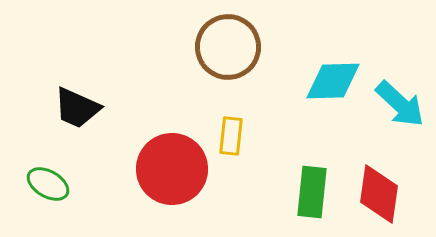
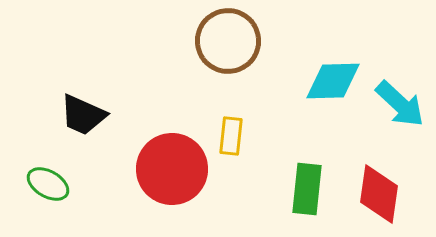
brown circle: moved 6 px up
black trapezoid: moved 6 px right, 7 px down
green rectangle: moved 5 px left, 3 px up
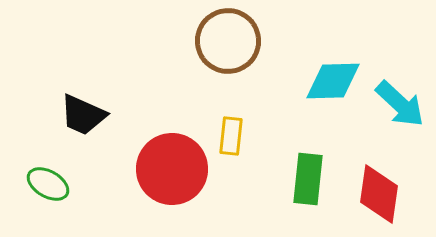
green rectangle: moved 1 px right, 10 px up
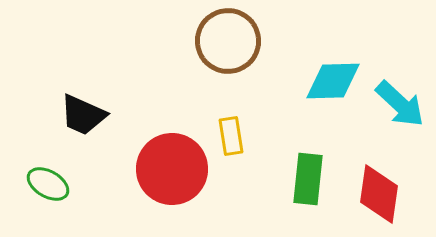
yellow rectangle: rotated 15 degrees counterclockwise
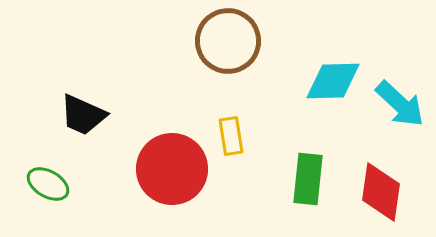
red diamond: moved 2 px right, 2 px up
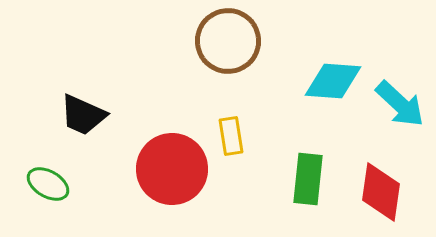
cyan diamond: rotated 6 degrees clockwise
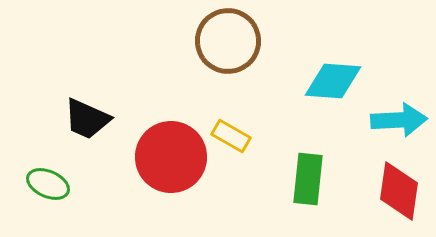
cyan arrow: moved 1 px left, 16 px down; rotated 46 degrees counterclockwise
black trapezoid: moved 4 px right, 4 px down
yellow rectangle: rotated 51 degrees counterclockwise
red circle: moved 1 px left, 12 px up
green ellipse: rotated 6 degrees counterclockwise
red diamond: moved 18 px right, 1 px up
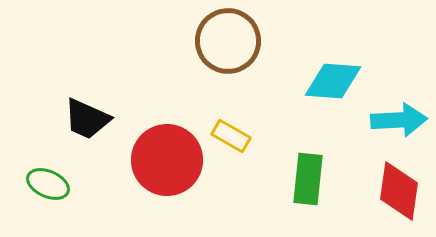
red circle: moved 4 px left, 3 px down
